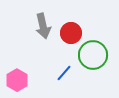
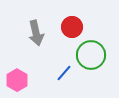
gray arrow: moved 7 px left, 7 px down
red circle: moved 1 px right, 6 px up
green circle: moved 2 px left
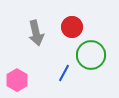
blue line: rotated 12 degrees counterclockwise
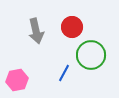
gray arrow: moved 2 px up
pink hexagon: rotated 20 degrees clockwise
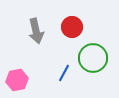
green circle: moved 2 px right, 3 px down
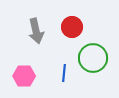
blue line: rotated 24 degrees counterclockwise
pink hexagon: moved 7 px right, 4 px up; rotated 10 degrees clockwise
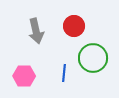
red circle: moved 2 px right, 1 px up
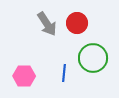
red circle: moved 3 px right, 3 px up
gray arrow: moved 11 px right, 7 px up; rotated 20 degrees counterclockwise
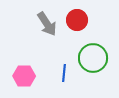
red circle: moved 3 px up
